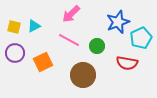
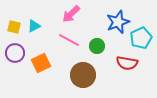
orange square: moved 2 px left, 1 px down
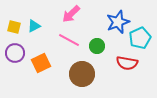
cyan pentagon: moved 1 px left
brown circle: moved 1 px left, 1 px up
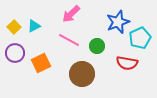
yellow square: rotated 32 degrees clockwise
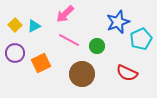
pink arrow: moved 6 px left
yellow square: moved 1 px right, 2 px up
cyan pentagon: moved 1 px right, 1 px down
red semicircle: moved 10 px down; rotated 15 degrees clockwise
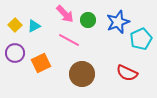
pink arrow: rotated 90 degrees counterclockwise
green circle: moved 9 px left, 26 px up
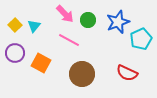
cyan triangle: rotated 24 degrees counterclockwise
orange square: rotated 36 degrees counterclockwise
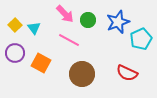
cyan triangle: moved 2 px down; rotated 16 degrees counterclockwise
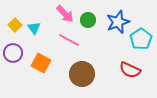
cyan pentagon: rotated 10 degrees counterclockwise
purple circle: moved 2 px left
red semicircle: moved 3 px right, 3 px up
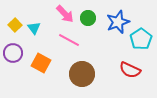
green circle: moved 2 px up
